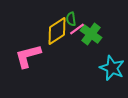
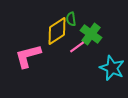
pink line: moved 18 px down
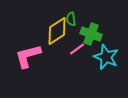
green cross: rotated 15 degrees counterclockwise
pink line: moved 2 px down
cyan star: moved 6 px left, 11 px up
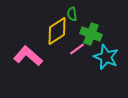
green semicircle: moved 1 px right, 5 px up
pink L-shape: rotated 56 degrees clockwise
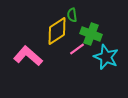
green semicircle: moved 1 px down
